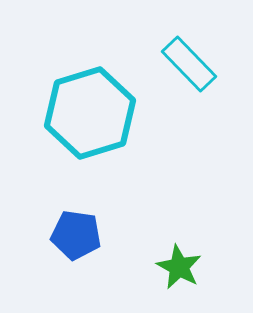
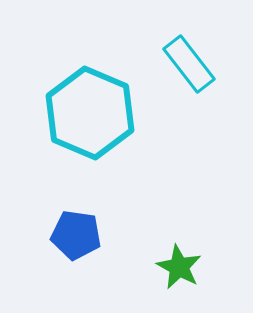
cyan rectangle: rotated 6 degrees clockwise
cyan hexagon: rotated 20 degrees counterclockwise
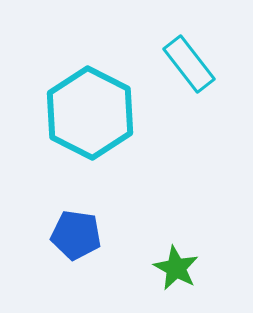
cyan hexagon: rotated 4 degrees clockwise
green star: moved 3 px left, 1 px down
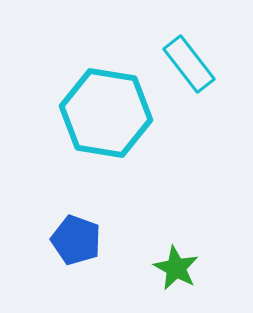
cyan hexagon: moved 16 px right; rotated 18 degrees counterclockwise
blue pentagon: moved 5 px down; rotated 12 degrees clockwise
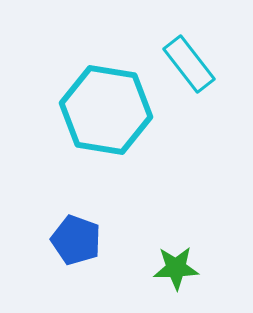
cyan hexagon: moved 3 px up
green star: rotated 30 degrees counterclockwise
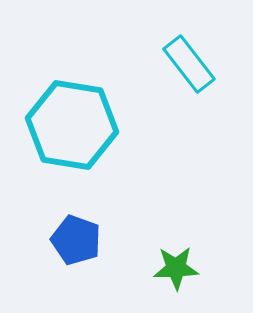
cyan hexagon: moved 34 px left, 15 px down
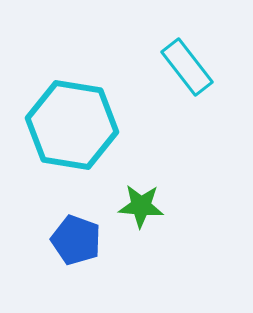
cyan rectangle: moved 2 px left, 3 px down
green star: moved 35 px left, 62 px up; rotated 6 degrees clockwise
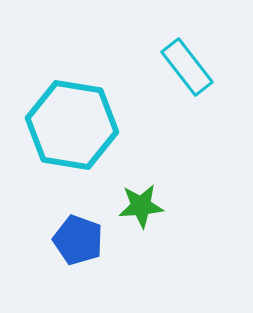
green star: rotated 9 degrees counterclockwise
blue pentagon: moved 2 px right
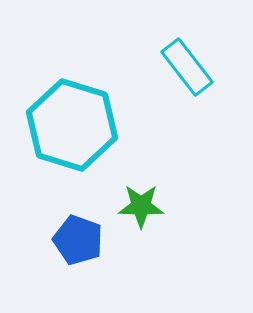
cyan hexagon: rotated 8 degrees clockwise
green star: rotated 6 degrees clockwise
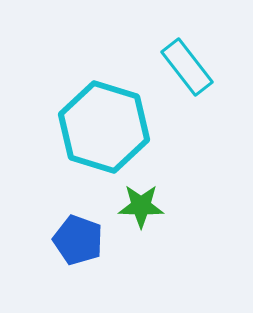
cyan hexagon: moved 32 px right, 2 px down
